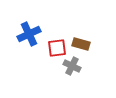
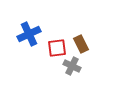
brown rectangle: rotated 48 degrees clockwise
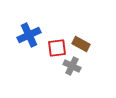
blue cross: moved 1 px down
brown rectangle: rotated 36 degrees counterclockwise
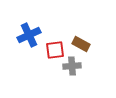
red square: moved 2 px left, 2 px down
gray cross: rotated 30 degrees counterclockwise
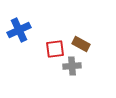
blue cross: moved 10 px left, 5 px up
red square: moved 1 px up
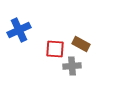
red square: rotated 12 degrees clockwise
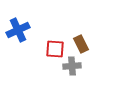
blue cross: moved 1 px left
brown rectangle: rotated 36 degrees clockwise
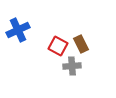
red square: moved 3 px right, 3 px up; rotated 24 degrees clockwise
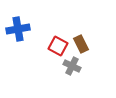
blue cross: moved 1 px up; rotated 15 degrees clockwise
gray cross: rotated 30 degrees clockwise
